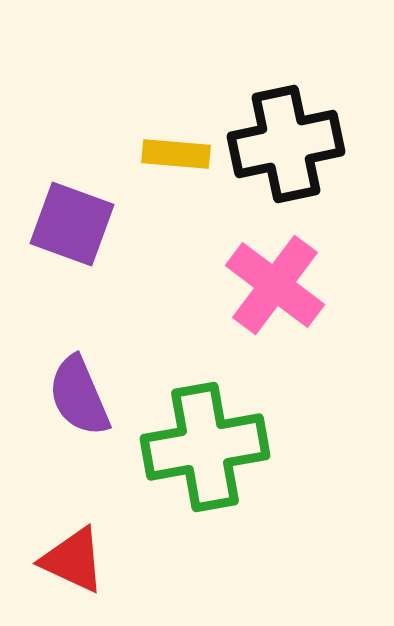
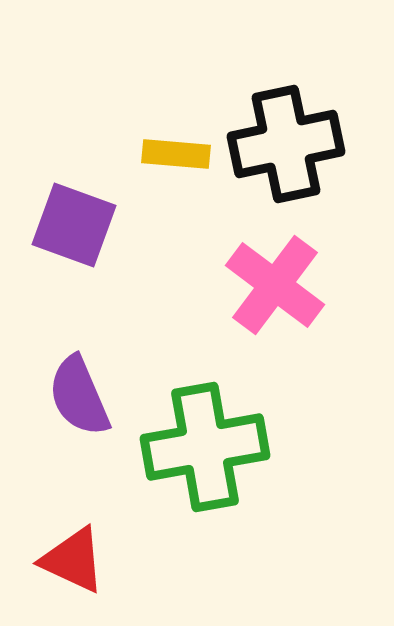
purple square: moved 2 px right, 1 px down
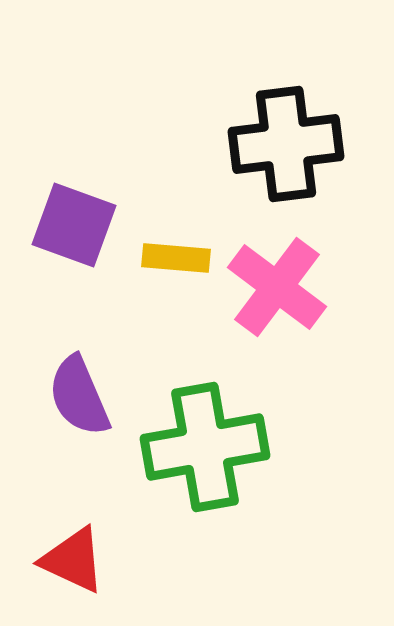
black cross: rotated 5 degrees clockwise
yellow rectangle: moved 104 px down
pink cross: moved 2 px right, 2 px down
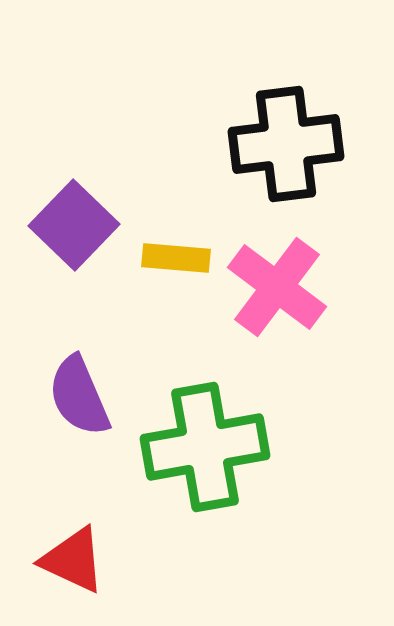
purple square: rotated 24 degrees clockwise
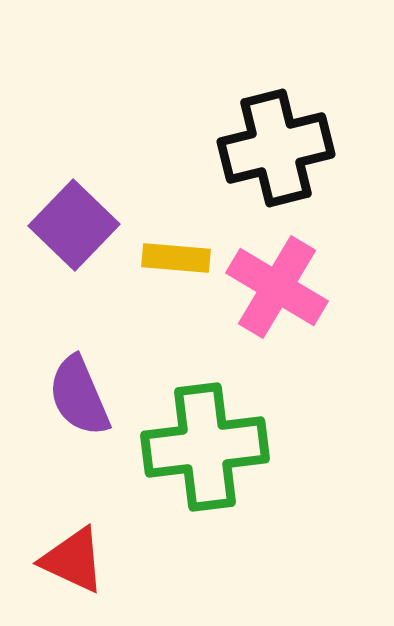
black cross: moved 10 px left, 4 px down; rotated 7 degrees counterclockwise
pink cross: rotated 6 degrees counterclockwise
green cross: rotated 3 degrees clockwise
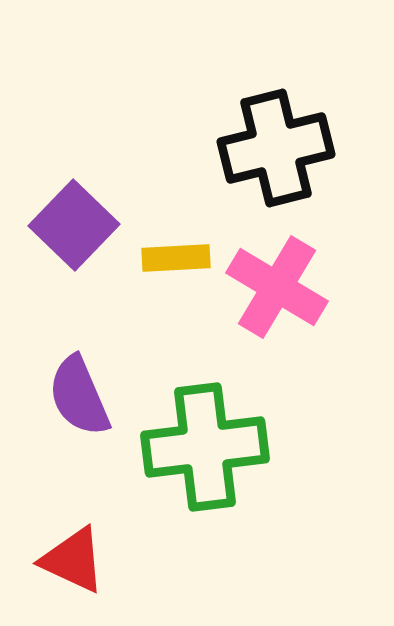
yellow rectangle: rotated 8 degrees counterclockwise
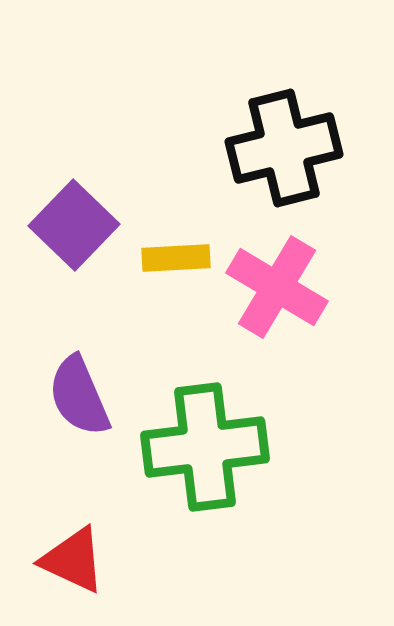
black cross: moved 8 px right
